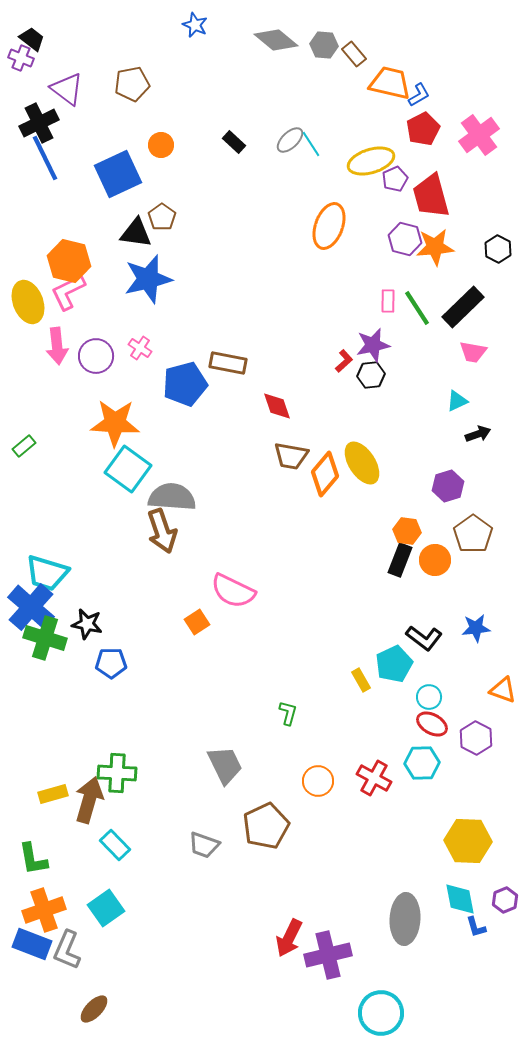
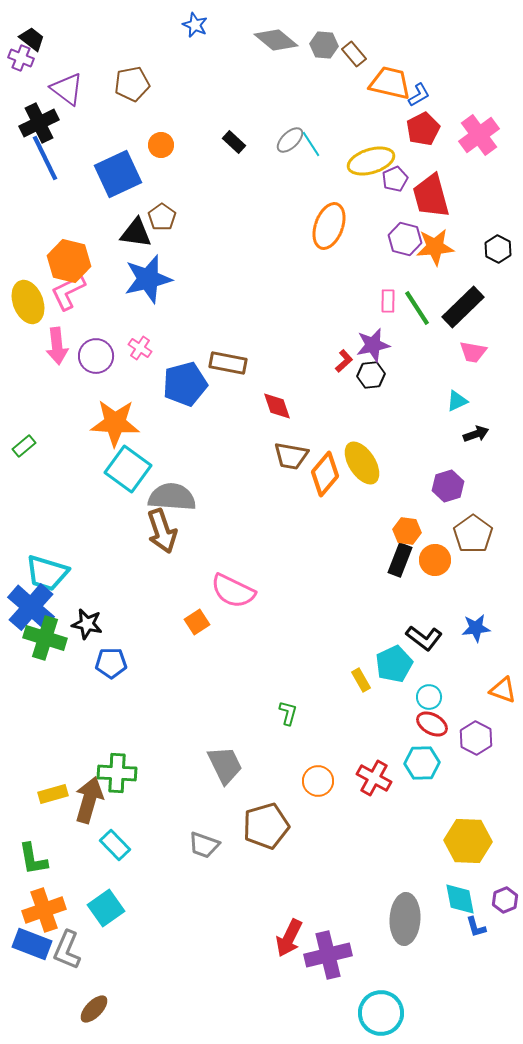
black arrow at (478, 434): moved 2 px left
brown pentagon at (266, 826): rotated 9 degrees clockwise
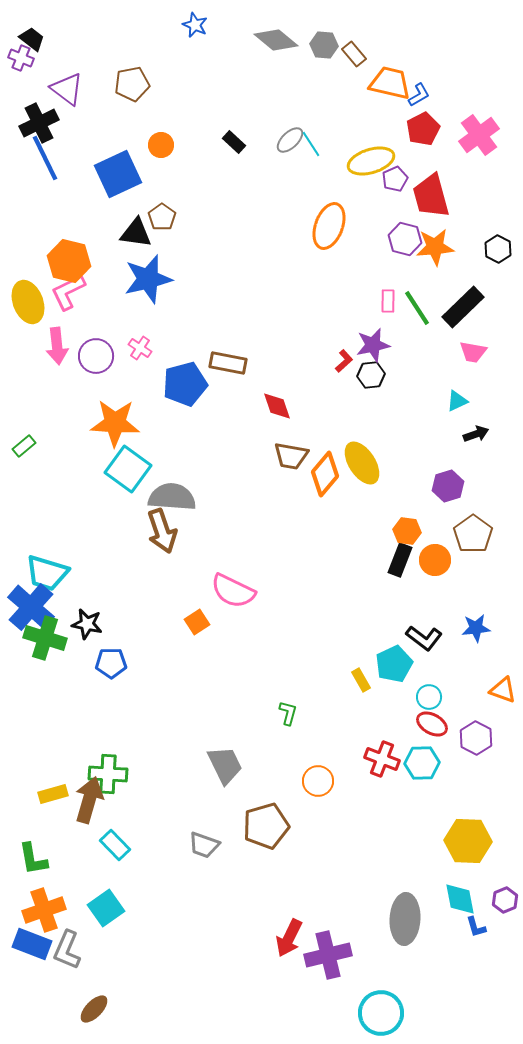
green cross at (117, 773): moved 9 px left, 1 px down
red cross at (374, 778): moved 8 px right, 19 px up; rotated 8 degrees counterclockwise
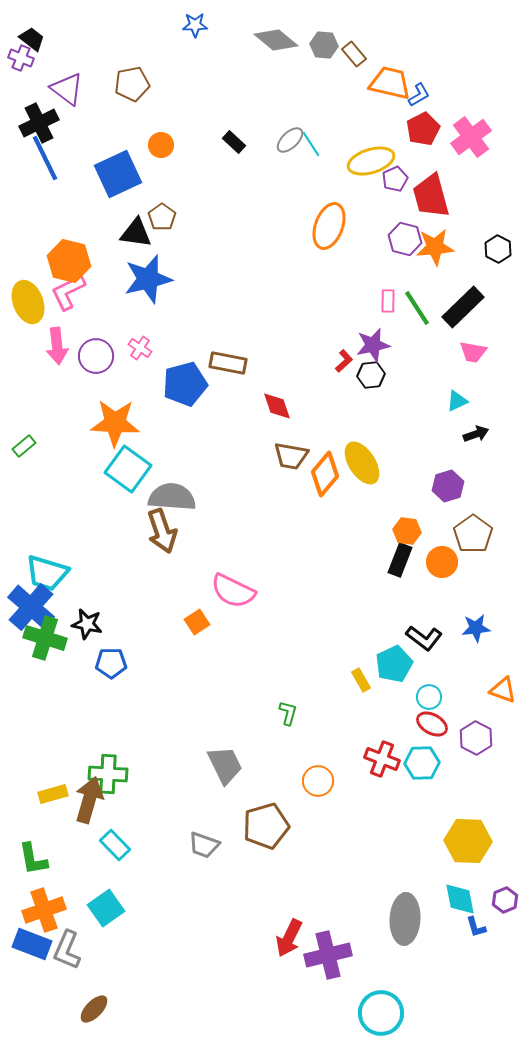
blue star at (195, 25): rotated 25 degrees counterclockwise
pink cross at (479, 135): moved 8 px left, 2 px down
orange circle at (435, 560): moved 7 px right, 2 px down
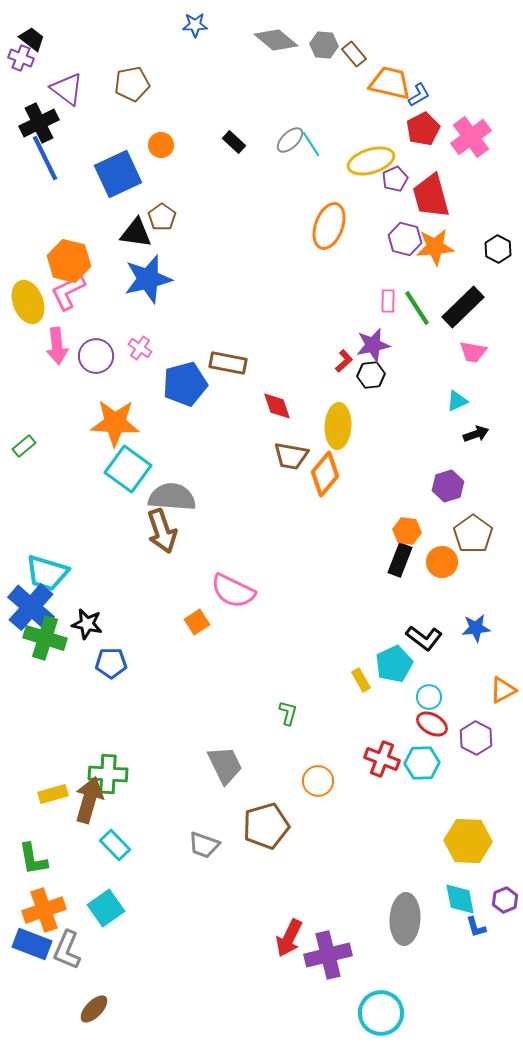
yellow ellipse at (362, 463): moved 24 px left, 37 px up; rotated 36 degrees clockwise
orange triangle at (503, 690): rotated 48 degrees counterclockwise
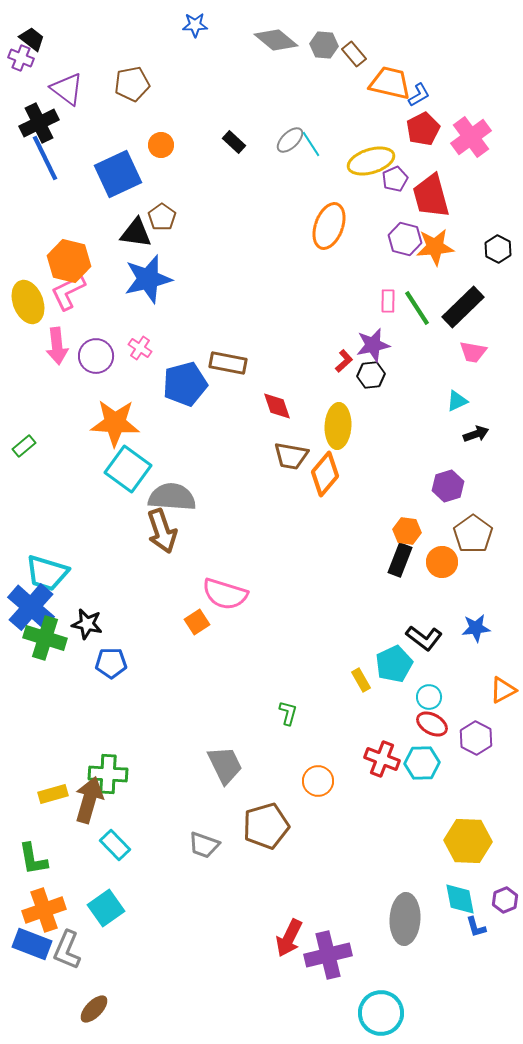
pink semicircle at (233, 591): moved 8 px left, 3 px down; rotated 9 degrees counterclockwise
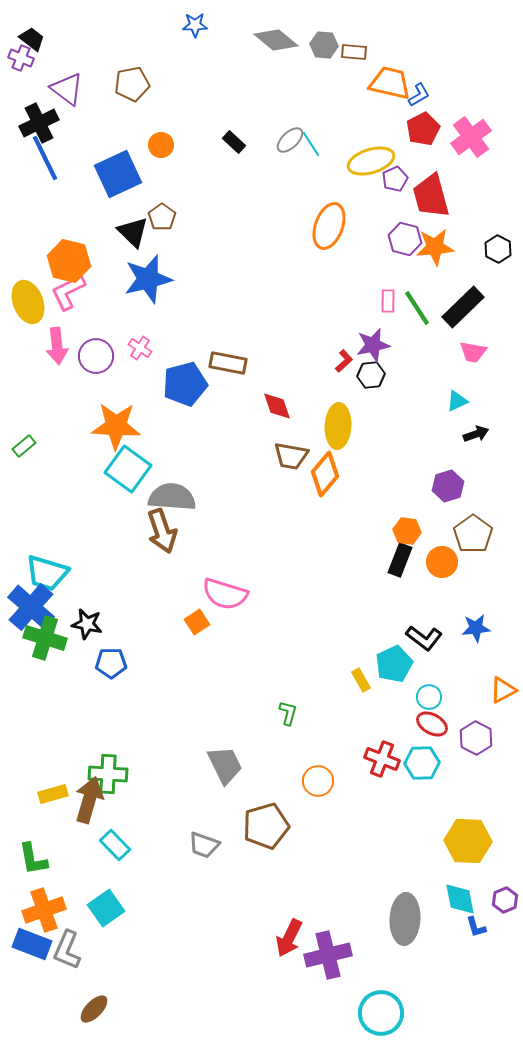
brown rectangle at (354, 54): moved 2 px up; rotated 45 degrees counterclockwise
black triangle at (136, 233): moved 3 px left, 1 px up; rotated 36 degrees clockwise
orange star at (115, 423): moved 1 px right, 3 px down
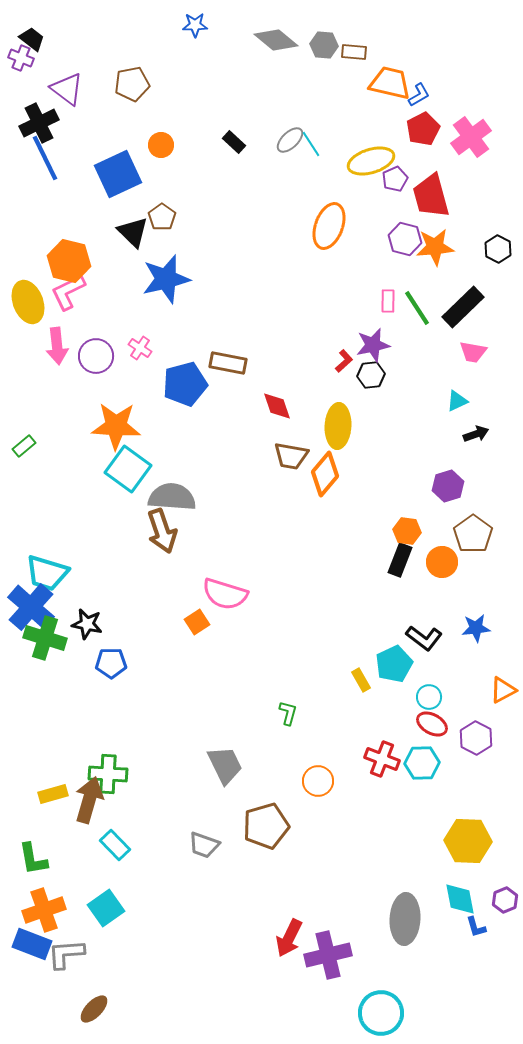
blue star at (148, 279): moved 18 px right
gray L-shape at (67, 950): moved 1 px left, 4 px down; rotated 63 degrees clockwise
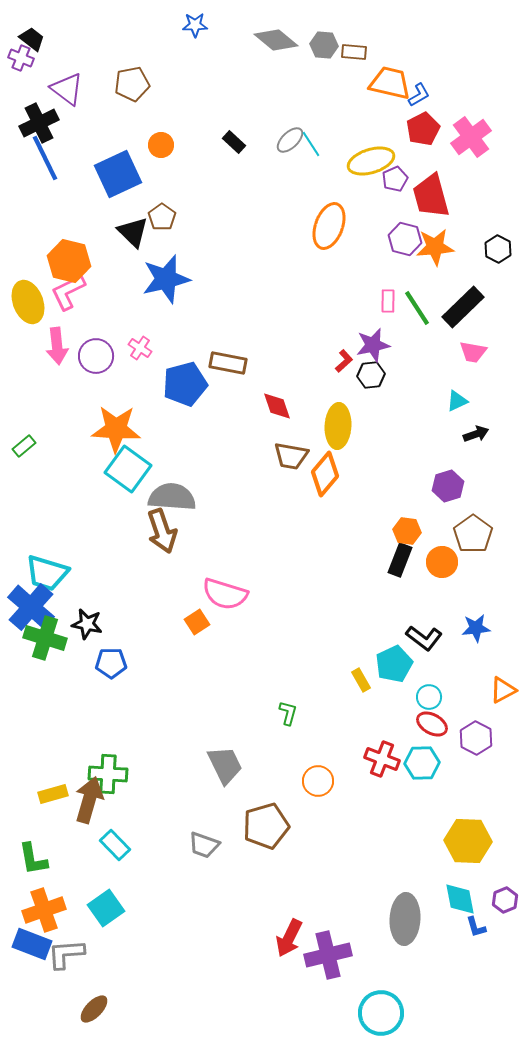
orange star at (116, 426): moved 3 px down
